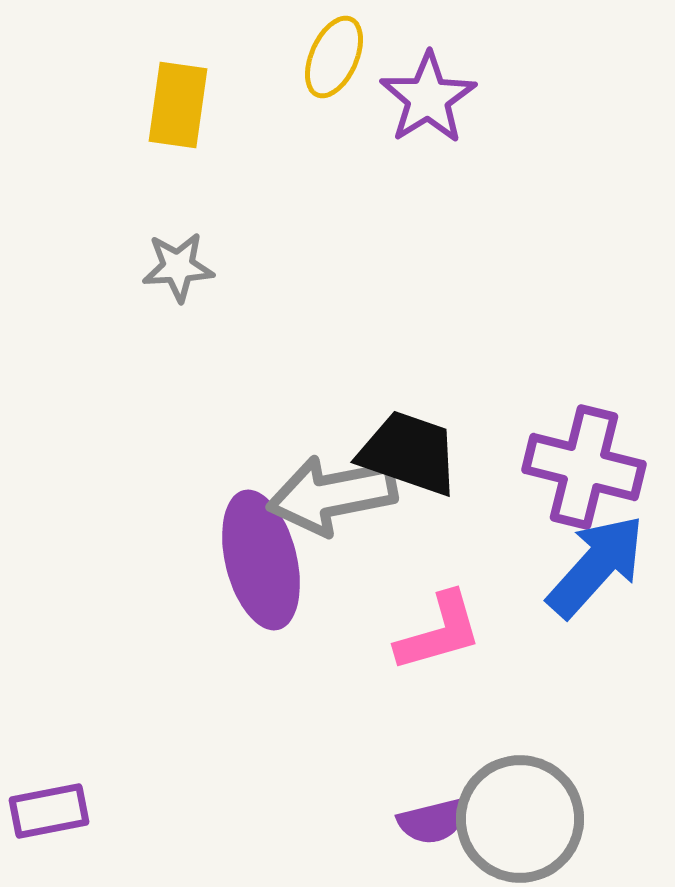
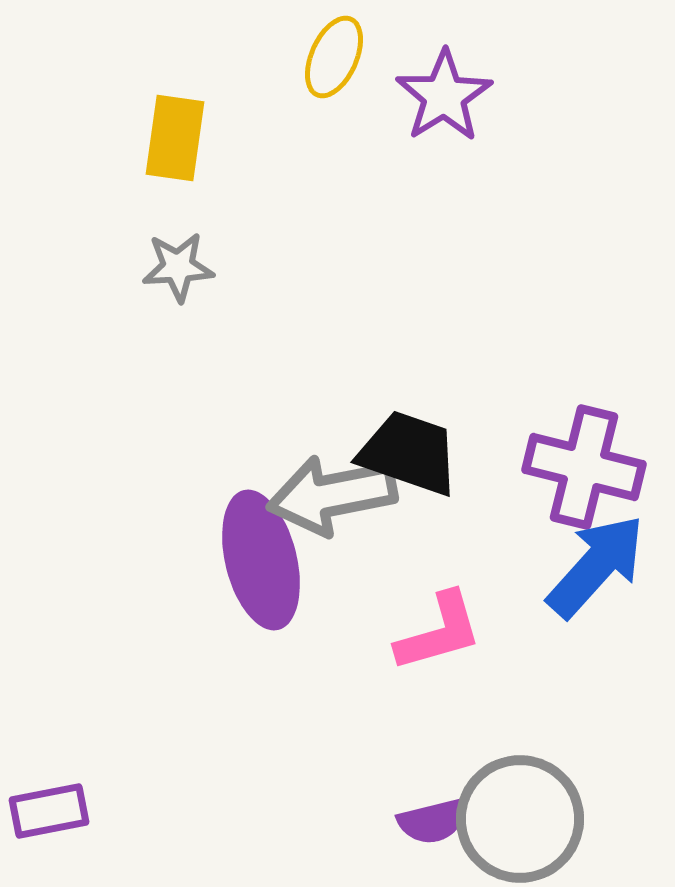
purple star: moved 16 px right, 2 px up
yellow rectangle: moved 3 px left, 33 px down
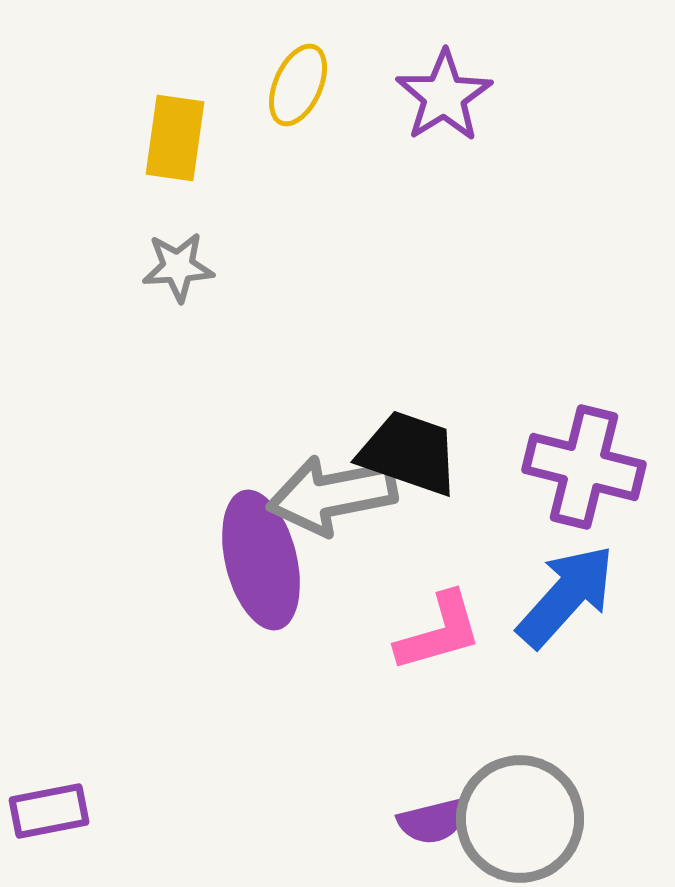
yellow ellipse: moved 36 px left, 28 px down
blue arrow: moved 30 px left, 30 px down
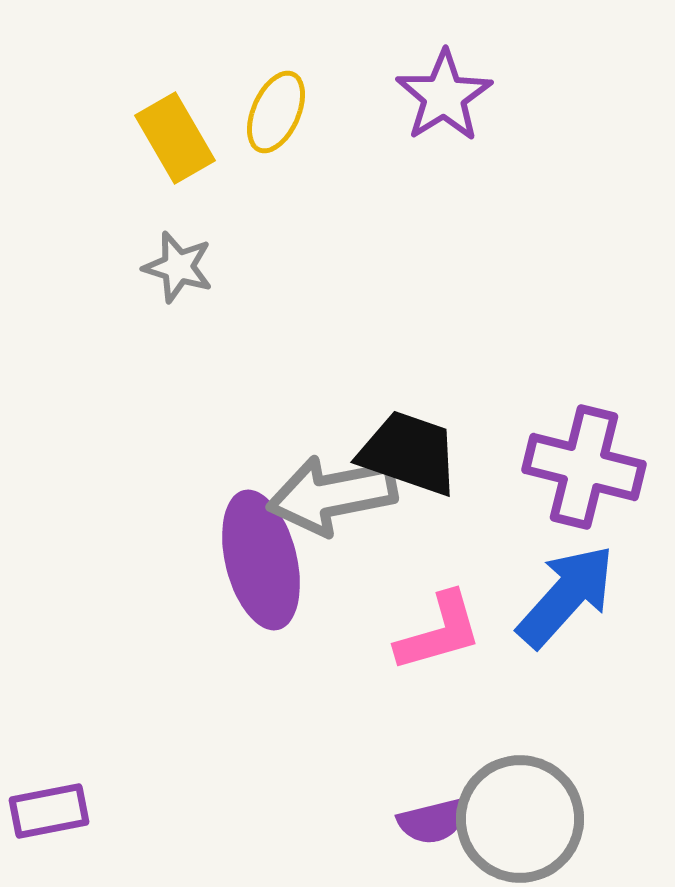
yellow ellipse: moved 22 px left, 27 px down
yellow rectangle: rotated 38 degrees counterclockwise
gray star: rotated 20 degrees clockwise
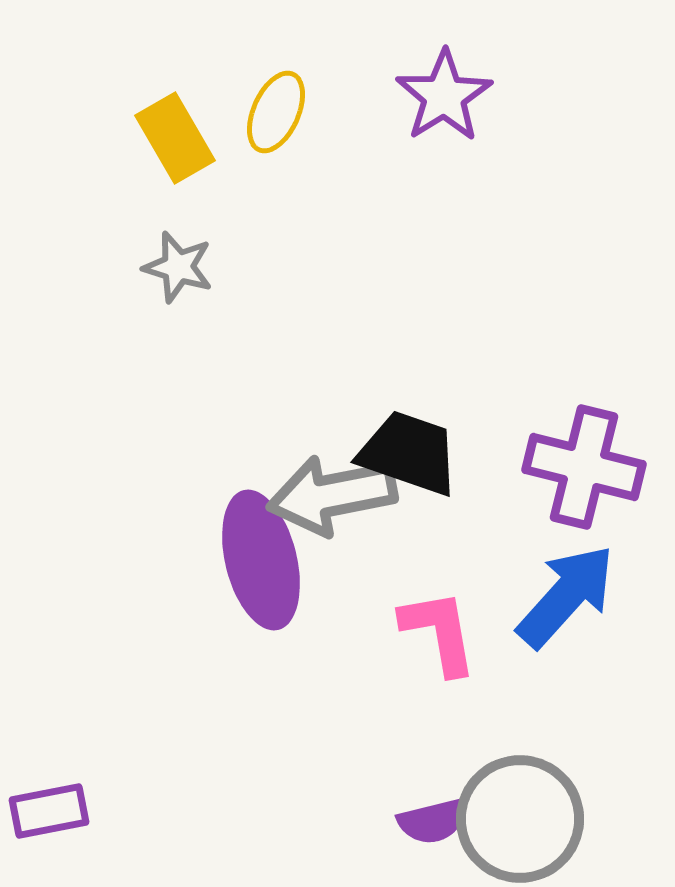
pink L-shape: rotated 84 degrees counterclockwise
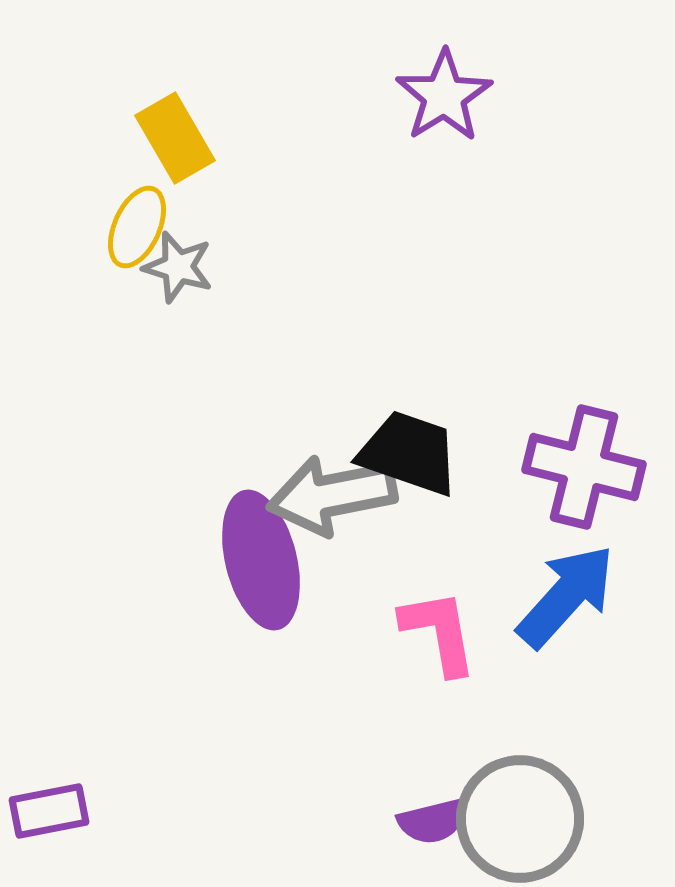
yellow ellipse: moved 139 px left, 115 px down
